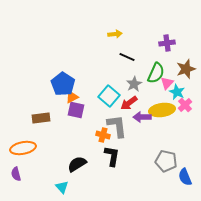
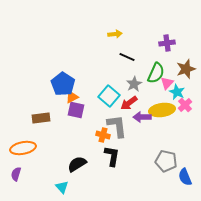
purple semicircle: rotated 32 degrees clockwise
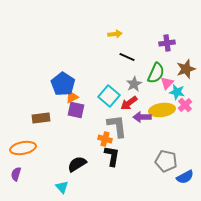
cyan star: rotated 14 degrees counterclockwise
orange cross: moved 2 px right, 4 px down
blue semicircle: rotated 96 degrees counterclockwise
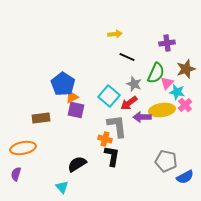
gray star: rotated 21 degrees counterclockwise
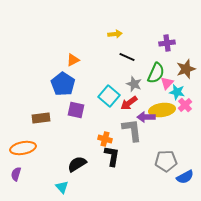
orange triangle: moved 1 px right, 37 px up
purple arrow: moved 4 px right
gray L-shape: moved 15 px right, 4 px down
gray pentagon: rotated 15 degrees counterclockwise
